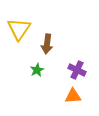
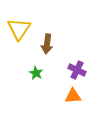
green star: moved 1 px left, 3 px down; rotated 16 degrees counterclockwise
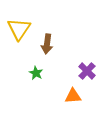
purple cross: moved 10 px right, 1 px down; rotated 18 degrees clockwise
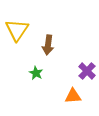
yellow triangle: moved 2 px left, 1 px down
brown arrow: moved 1 px right, 1 px down
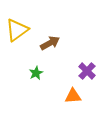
yellow triangle: rotated 20 degrees clockwise
brown arrow: moved 2 px right, 2 px up; rotated 126 degrees counterclockwise
green star: rotated 16 degrees clockwise
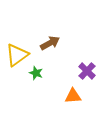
yellow triangle: moved 25 px down
green star: rotated 24 degrees counterclockwise
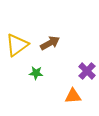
yellow triangle: moved 10 px up
green star: rotated 16 degrees counterclockwise
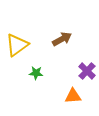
brown arrow: moved 12 px right, 4 px up
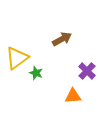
yellow triangle: moved 13 px down
green star: rotated 16 degrees clockwise
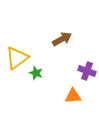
purple cross: rotated 24 degrees counterclockwise
